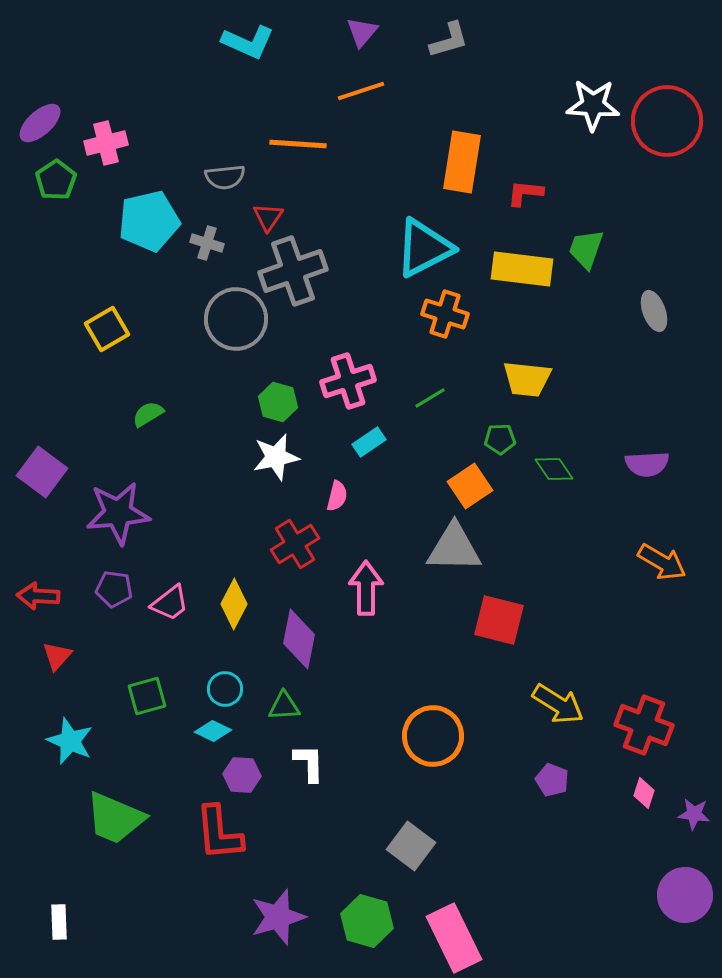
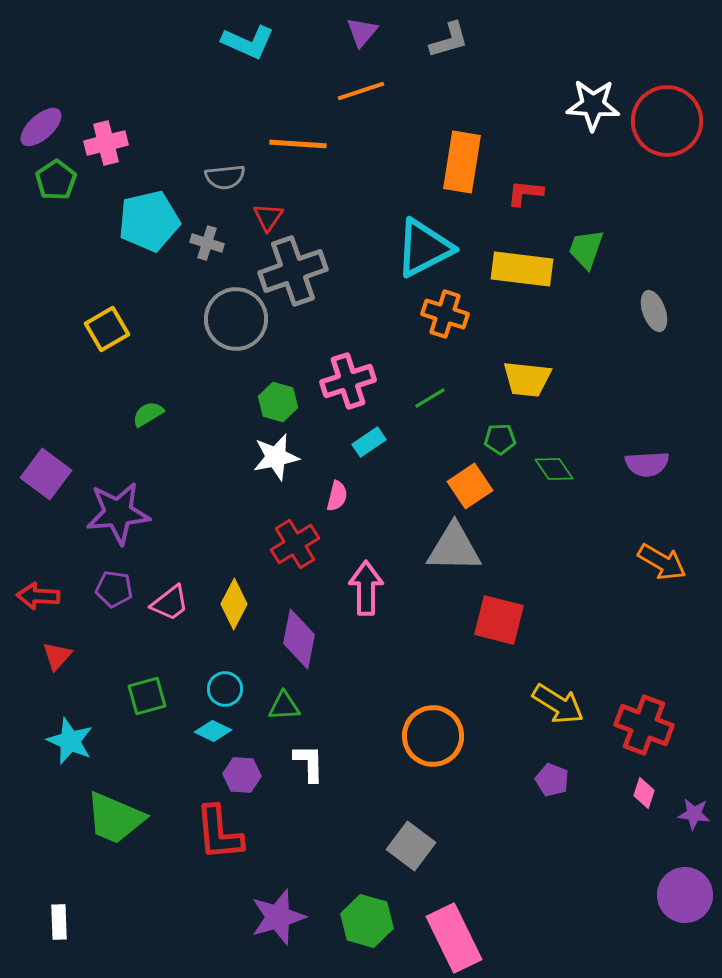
purple ellipse at (40, 123): moved 1 px right, 4 px down
purple square at (42, 472): moved 4 px right, 2 px down
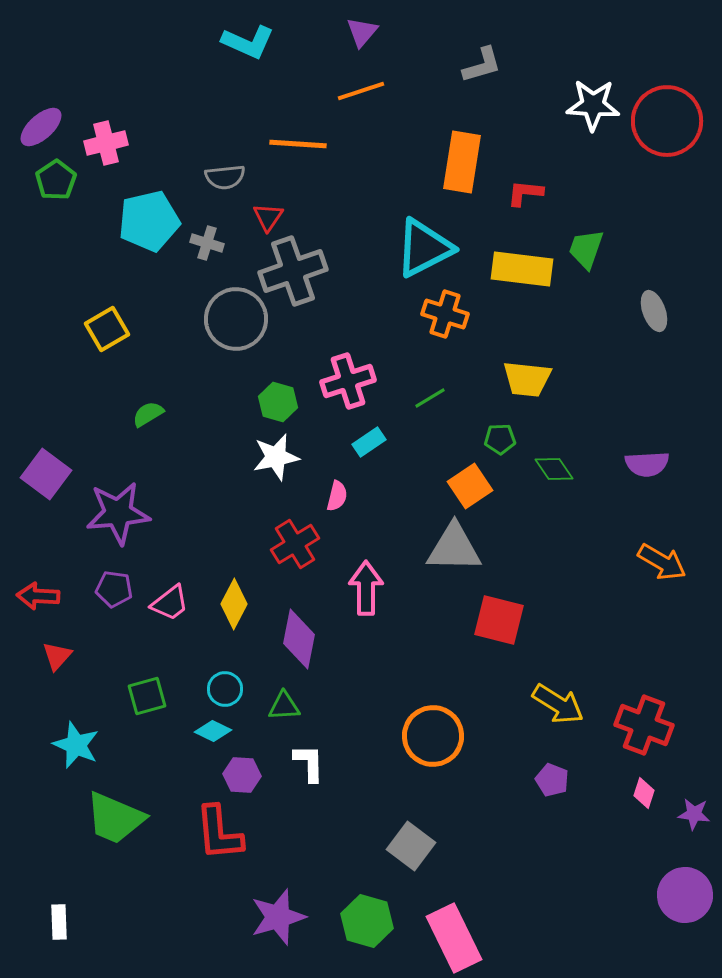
gray L-shape at (449, 40): moved 33 px right, 25 px down
cyan star at (70, 741): moved 6 px right, 4 px down
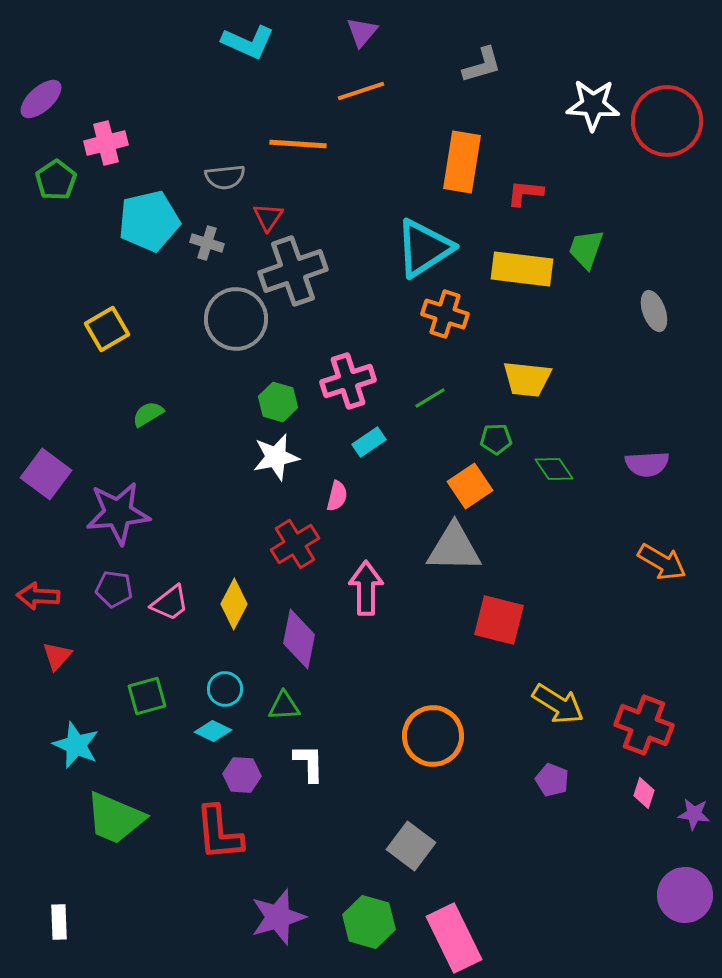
purple ellipse at (41, 127): moved 28 px up
cyan triangle at (424, 248): rotated 6 degrees counterclockwise
green pentagon at (500, 439): moved 4 px left
green hexagon at (367, 921): moved 2 px right, 1 px down
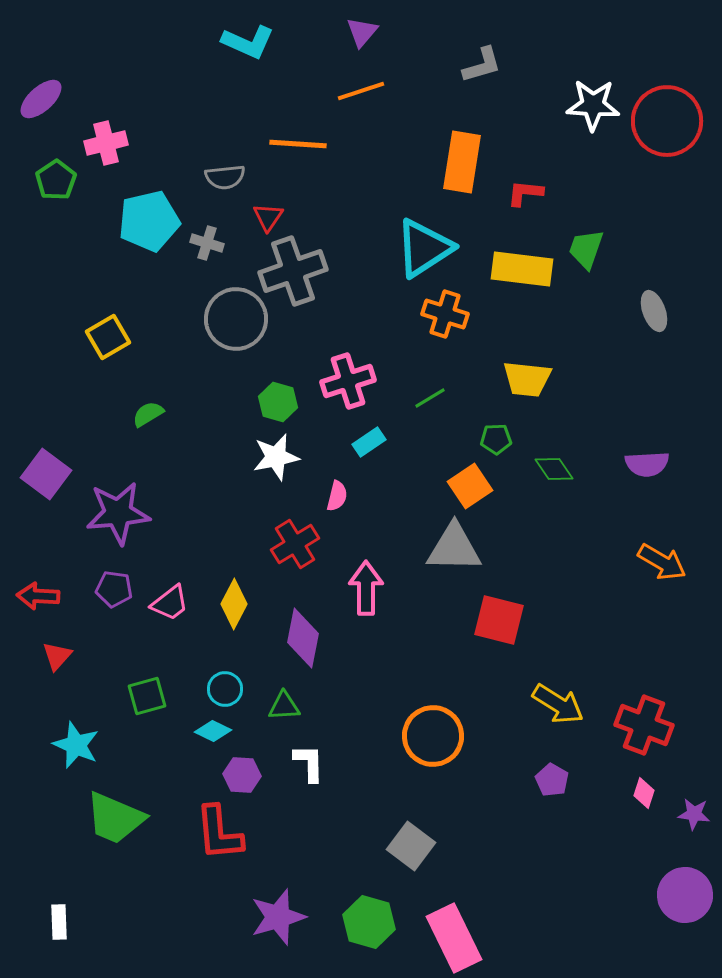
yellow square at (107, 329): moved 1 px right, 8 px down
purple diamond at (299, 639): moved 4 px right, 1 px up
purple pentagon at (552, 780): rotated 8 degrees clockwise
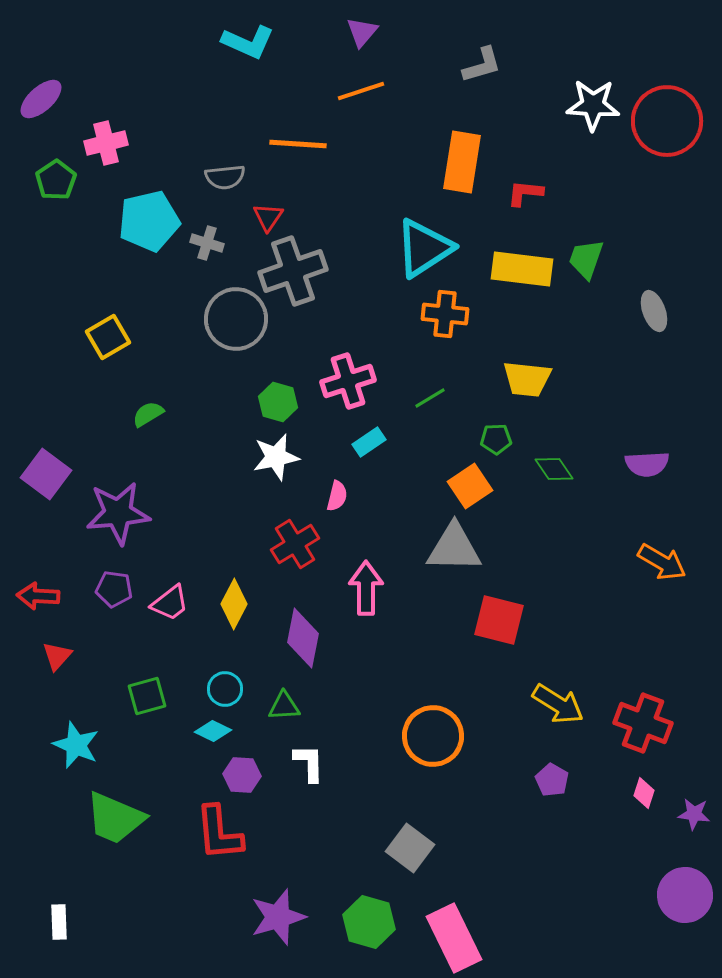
green trapezoid at (586, 249): moved 10 px down
orange cross at (445, 314): rotated 12 degrees counterclockwise
red cross at (644, 725): moved 1 px left, 2 px up
gray square at (411, 846): moved 1 px left, 2 px down
